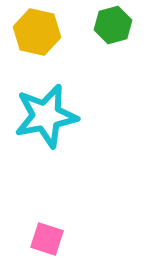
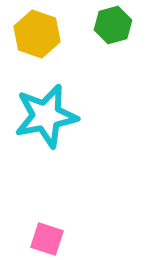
yellow hexagon: moved 2 px down; rotated 6 degrees clockwise
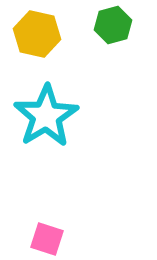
yellow hexagon: rotated 6 degrees counterclockwise
cyan star: rotated 20 degrees counterclockwise
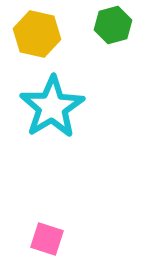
cyan star: moved 6 px right, 9 px up
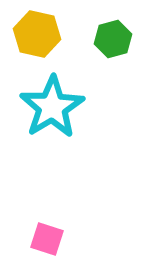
green hexagon: moved 14 px down
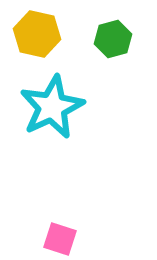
cyan star: rotated 6 degrees clockwise
pink square: moved 13 px right
